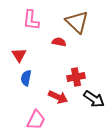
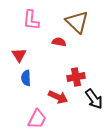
blue semicircle: rotated 14 degrees counterclockwise
black arrow: rotated 20 degrees clockwise
pink trapezoid: moved 1 px right, 1 px up
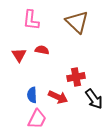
red semicircle: moved 17 px left, 8 px down
blue semicircle: moved 6 px right, 17 px down
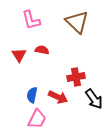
pink L-shape: rotated 20 degrees counterclockwise
blue semicircle: rotated 14 degrees clockwise
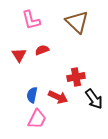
red semicircle: rotated 32 degrees counterclockwise
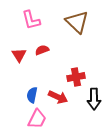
black arrow: rotated 35 degrees clockwise
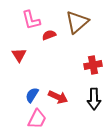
brown triangle: rotated 35 degrees clockwise
red semicircle: moved 7 px right, 15 px up
red cross: moved 17 px right, 12 px up
blue semicircle: rotated 21 degrees clockwise
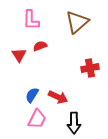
pink L-shape: rotated 15 degrees clockwise
red semicircle: moved 9 px left, 11 px down
red cross: moved 3 px left, 3 px down
black arrow: moved 20 px left, 24 px down
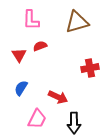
brown triangle: rotated 25 degrees clockwise
blue semicircle: moved 11 px left, 7 px up
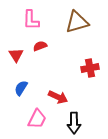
red triangle: moved 3 px left
